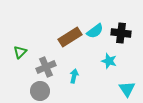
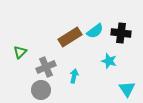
gray circle: moved 1 px right, 1 px up
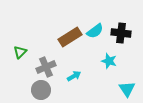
cyan arrow: rotated 48 degrees clockwise
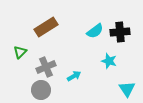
black cross: moved 1 px left, 1 px up; rotated 12 degrees counterclockwise
brown rectangle: moved 24 px left, 10 px up
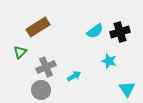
brown rectangle: moved 8 px left
black cross: rotated 12 degrees counterclockwise
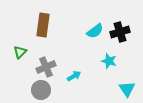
brown rectangle: moved 5 px right, 2 px up; rotated 50 degrees counterclockwise
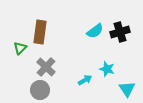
brown rectangle: moved 3 px left, 7 px down
green triangle: moved 4 px up
cyan star: moved 2 px left, 8 px down
gray cross: rotated 24 degrees counterclockwise
cyan arrow: moved 11 px right, 4 px down
gray circle: moved 1 px left
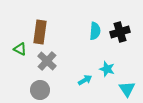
cyan semicircle: rotated 48 degrees counterclockwise
green triangle: moved 1 px down; rotated 48 degrees counterclockwise
gray cross: moved 1 px right, 6 px up
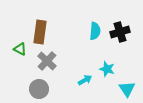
gray circle: moved 1 px left, 1 px up
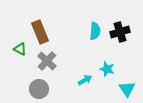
brown rectangle: rotated 30 degrees counterclockwise
